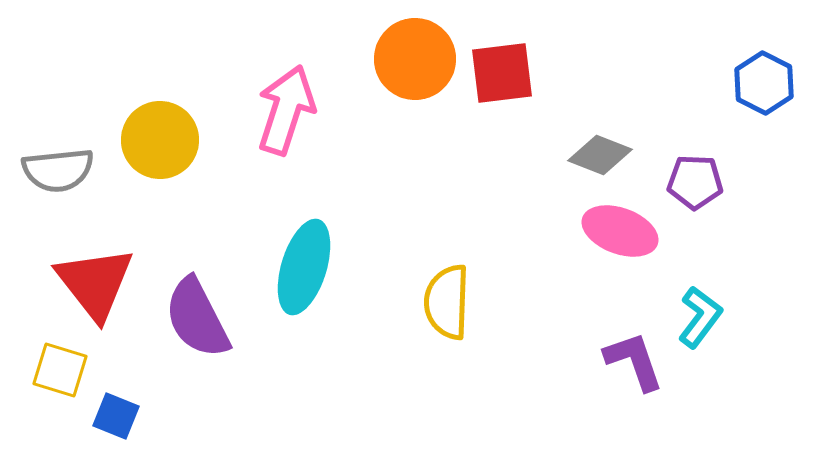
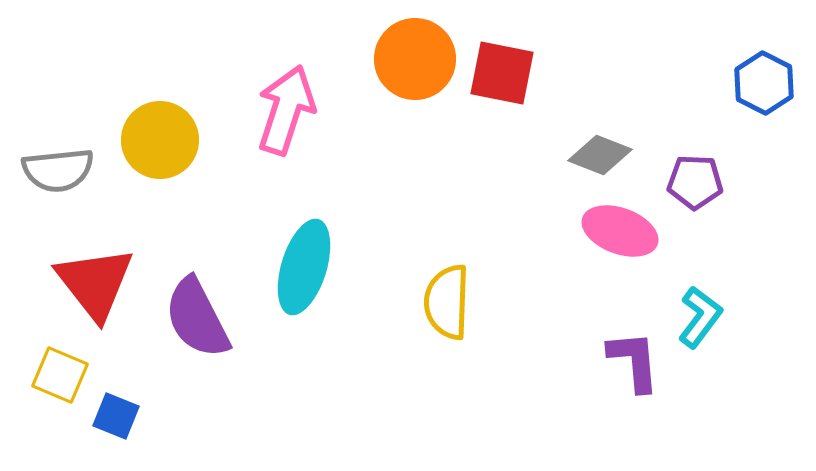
red square: rotated 18 degrees clockwise
purple L-shape: rotated 14 degrees clockwise
yellow square: moved 5 px down; rotated 6 degrees clockwise
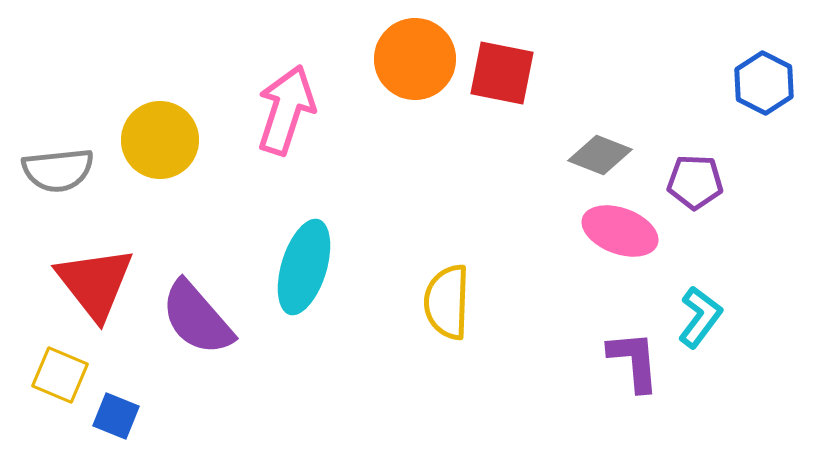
purple semicircle: rotated 14 degrees counterclockwise
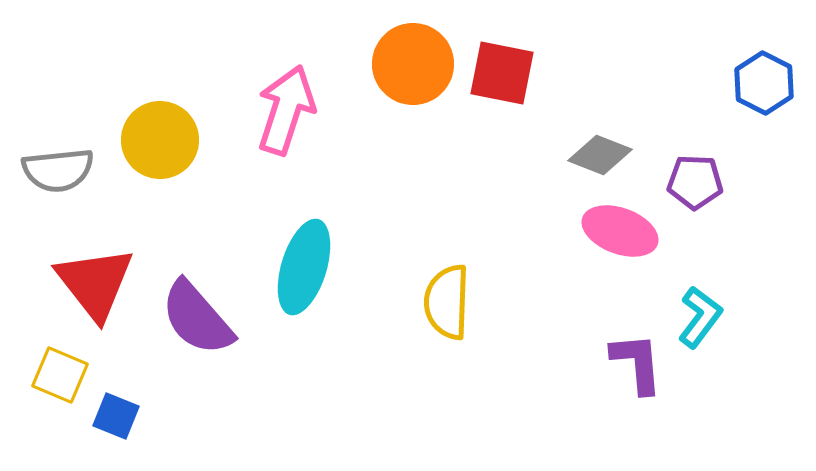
orange circle: moved 2 px left, 5 px down
purple L-shape: moved 3 px right, 2 px down
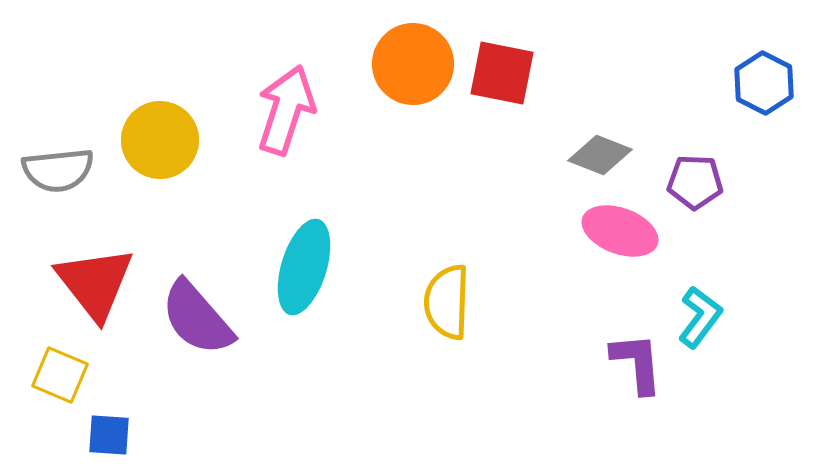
blue square: moved 7 px left, 19 px down; rotated 18 degrees counterclockwise
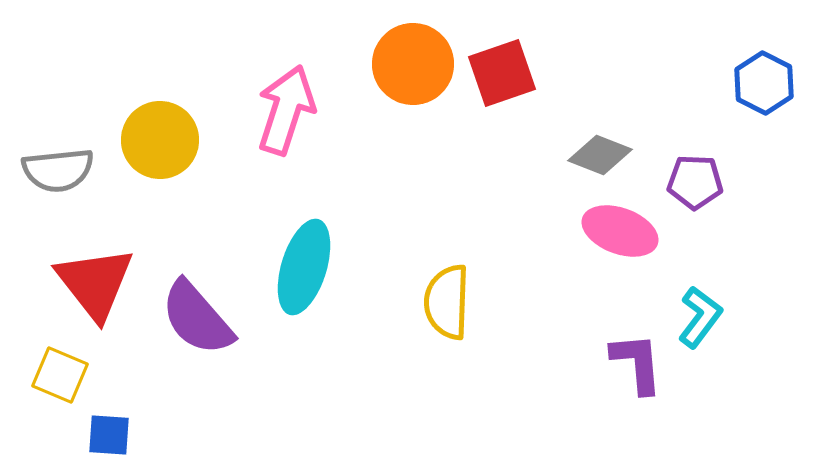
red square: rotated 30 degrees counterclockwise
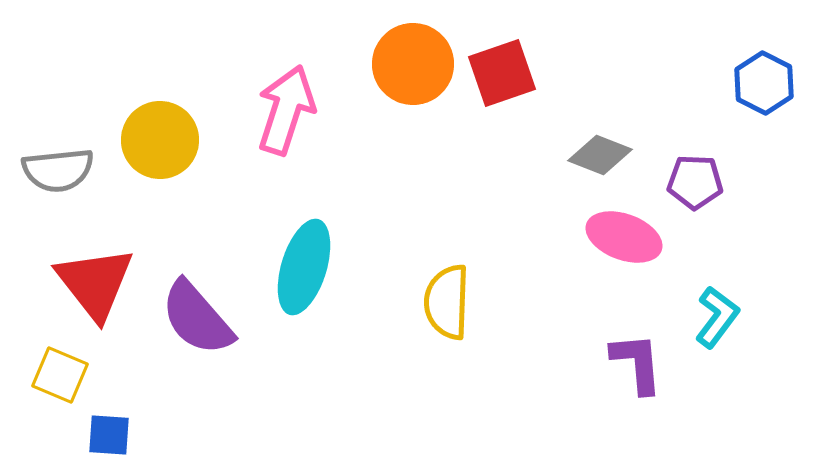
pink ellipse: moved 4 px right, 6 px down
cyan L-shape: moved 17 px right
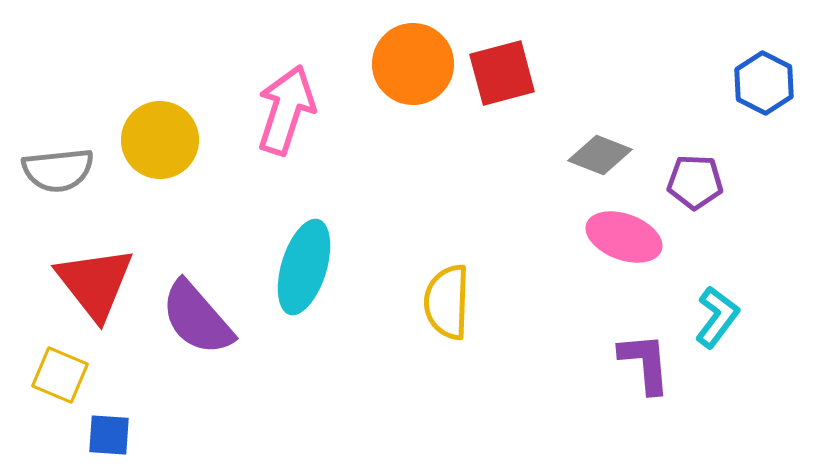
red square: rotated 4 degrees clockwise
purple L-shape: moved 8 px right
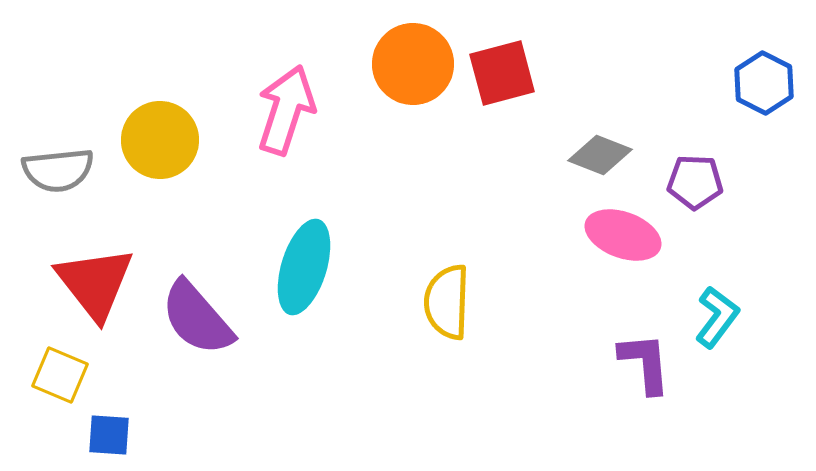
pink ellipse: moved 1 px left, 2 px up
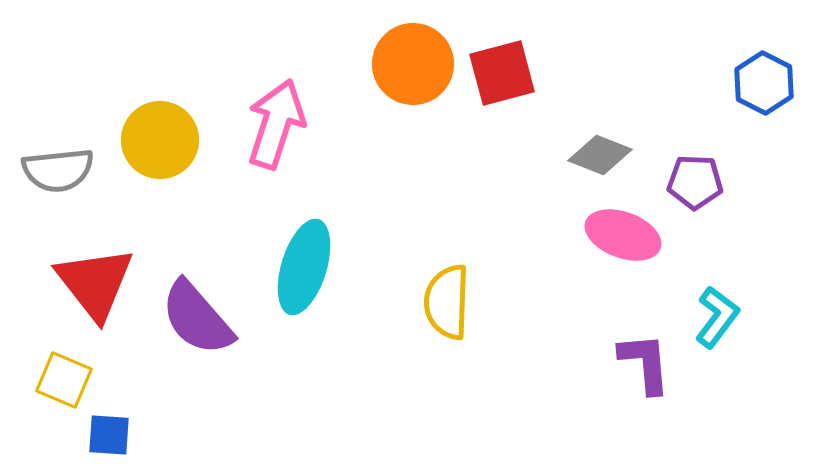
pink arrow: moved 10 px left, 14 px down
yellow square: moved 4 px right, 5 px down
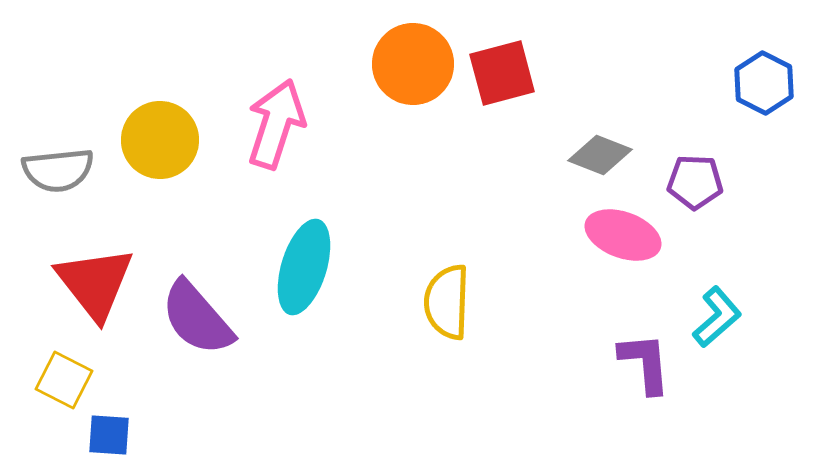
cyan L-shape: rotated 12 degrees clockwise
yellow square: rotated 4 degrees clockwise
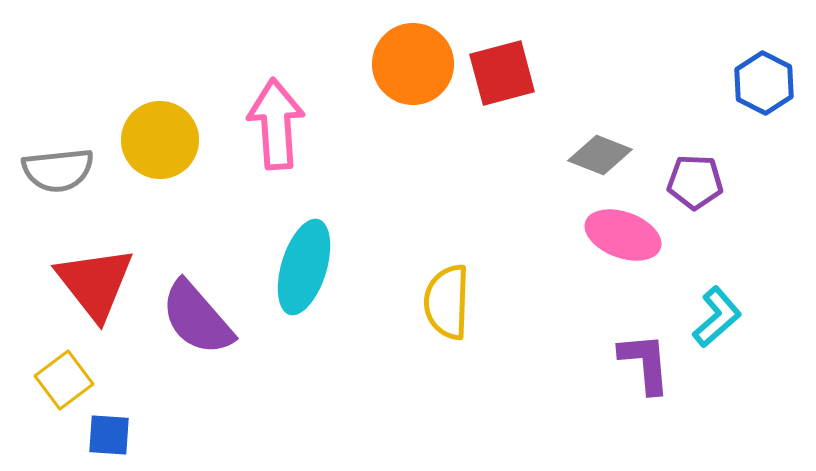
pink arrow: rotated 22 degrees counterclockwise
yellow square: rotated 26 degrees clockwise
